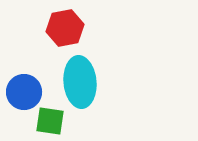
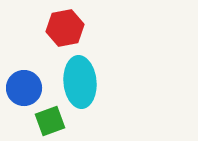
blue circle: moved 4 px up
green square: rotated 28 degrees counterclockwise
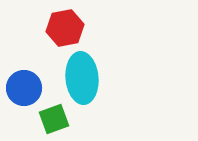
cyan ellipse: moved 2 px right, 4 px up
green square: moved 4 px right, 2 px up
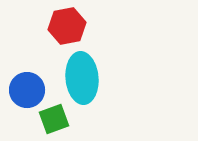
red hexagon: moved 2 px right, 2 px up
blue circle: moved 3 px right, 2 px down
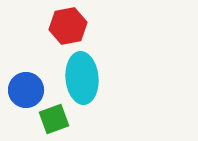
red hexagon: moved 1 px right
blue circle: moved 1 px left
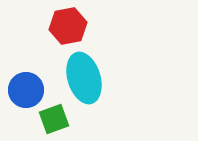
cyan ellipse: moved 2 px right; rotated 12 degrees counterclockwise
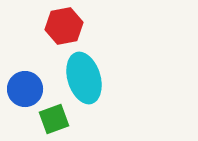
red hexagon: moved 4 px left
blue circle: moved 1 px left, 1 px up
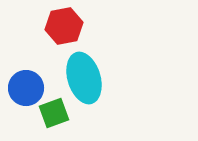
blue circle: moved 1 px right, 1 px up
green square: moved 6 px up
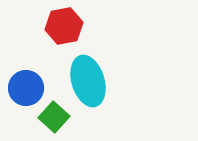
cyan ellipse: moved 4 px right, 3 px down
green square: moved 4 px down; rotated 28 degrees counterclockwise
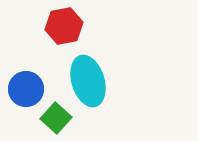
blue circle: moved 1 px down
green square: moved 2 px right, 1 px down
